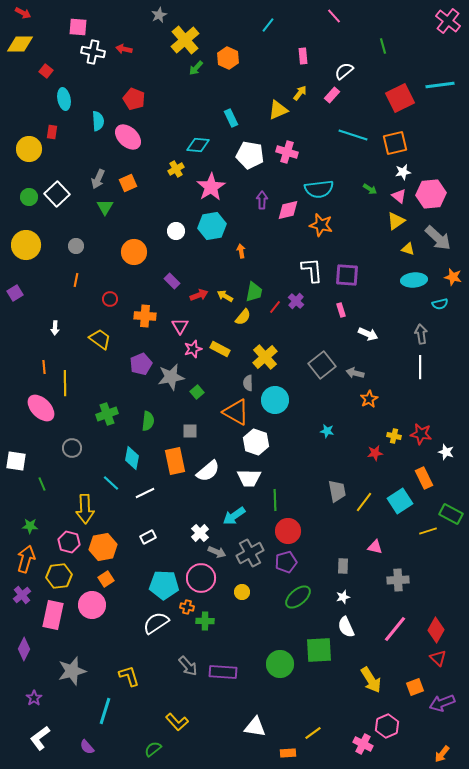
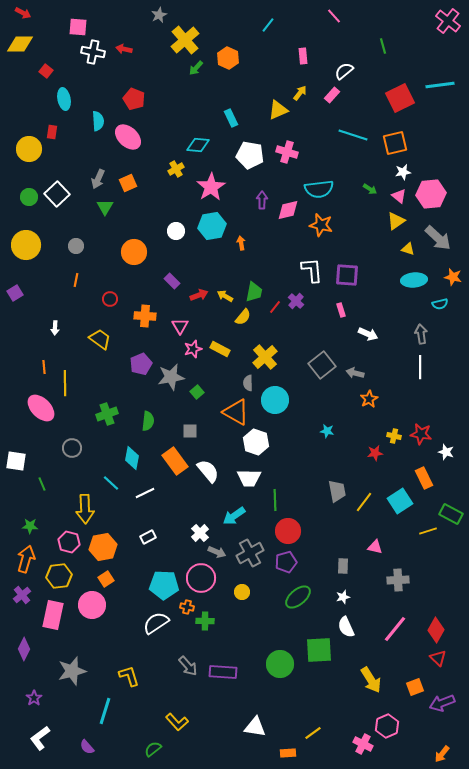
orange arrow at (241, 251): moved 8 px up
orange rectangle at (175, 461): rotated 24 degrees counterclockwise
white semicircle at (208, 471): rotated 90 degrees counterclockwise
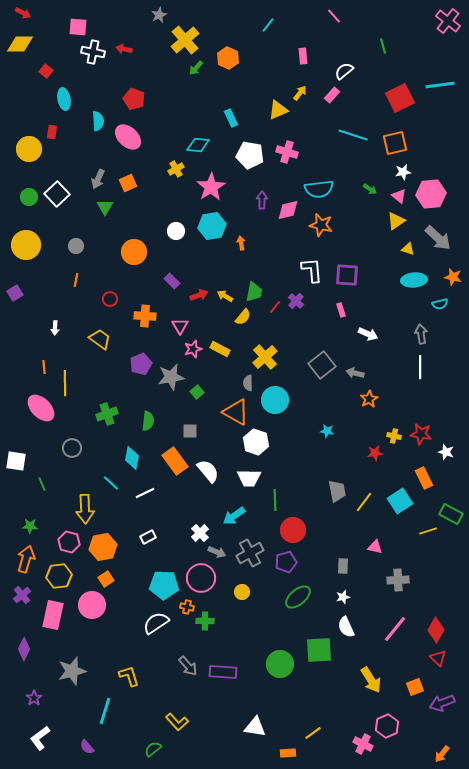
red circle at (288, 531): moved 5 px right, 1 px up
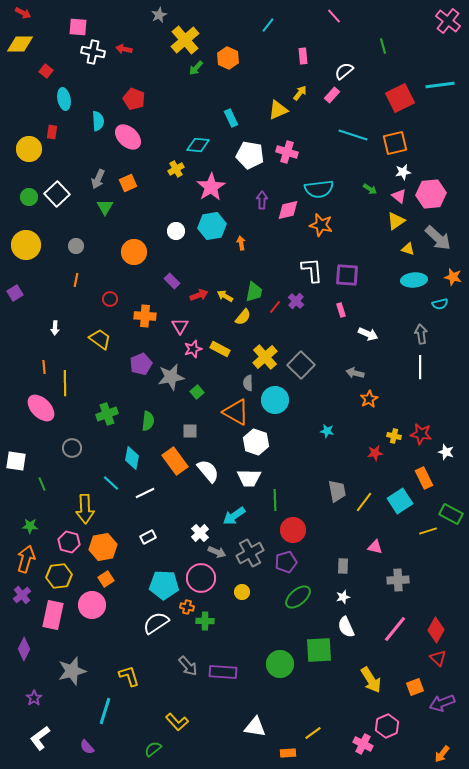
gray square at (322, 365): moved 21 px left; rotated 8 degrees counterclockwise
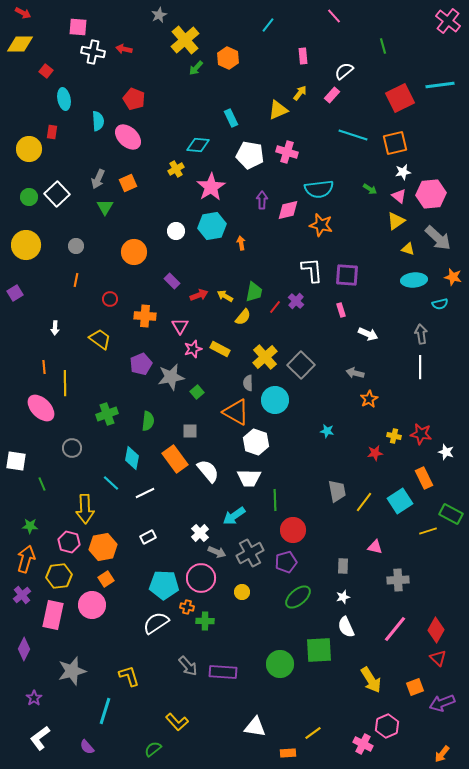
orange rectangle at (175, 461): moved 2 px up
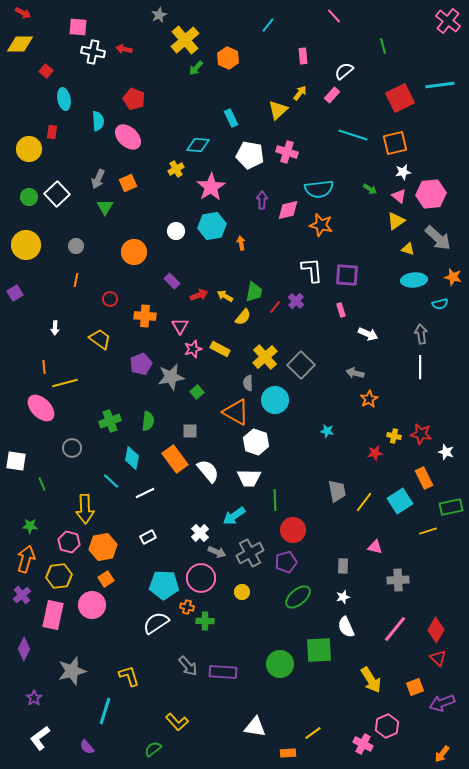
yellow triangle at (278, 110): rotated 20 degrees counterclockwise
yellow line at (65, 383): rotated 75 degrees clockwise
green cross at (107, 414): moved 3 px right, 7 px down
cyan line at (111, 483): moved 2 px up
green rectangle at (451, 514): moved 7 px up; rotated 40 degrees counterclockwise
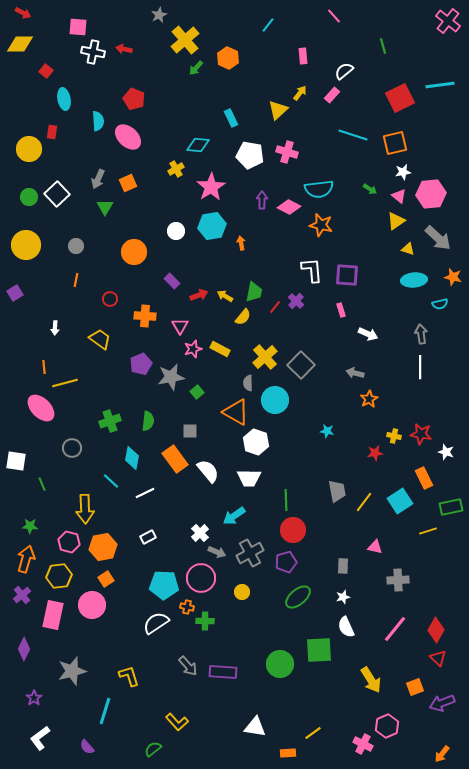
pink diamond at (288, 210): moved 1 px right, 3 px up; rotated 40 degrees clockwise
green line at (275, 500): moved 11 px right
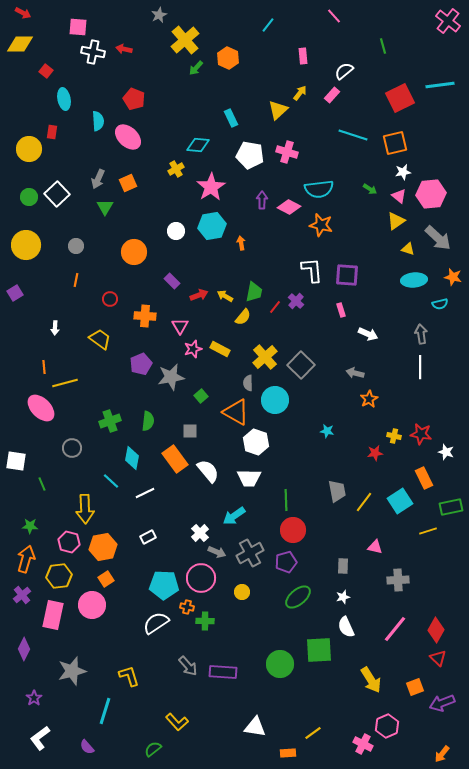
green square at (197, 392): moved 4 px right, 4 px down
